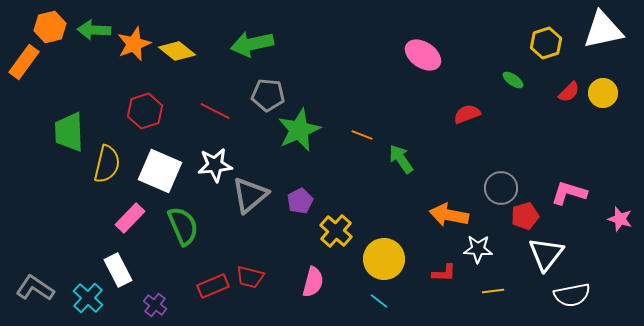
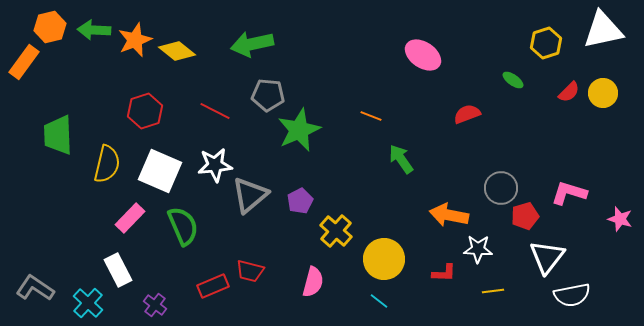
orange star at (134, 44): moved 1 px right, 4 px up
green trapezoid at (69, 132): moved 11 px left, 3 px down
orange line at (362, 135): moved 9 px right, 19 px up
white triangle at (546, 254): moved 1 px right, 3 px down
red trapezoid at (250, 277): moved 6 px up
cyan cross at (88, 298): moved 5 px down
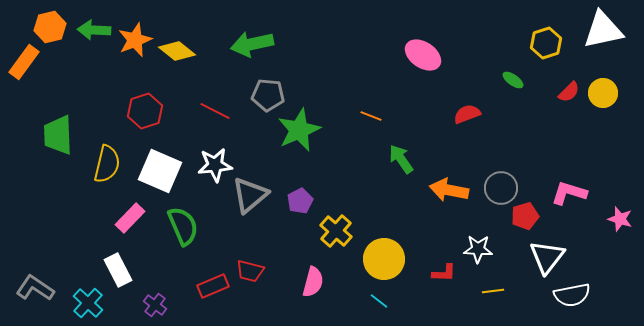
orange arrow at (449, 215): moved 25 px up
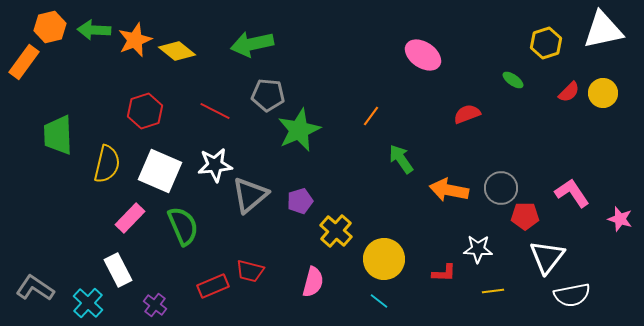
orange line at (371, 116): rotated 75 degrees counterclockwise
pink L-shape at (569, 193): moved 3 px right; rotated 39 degrees clockwise
purple pentagon at (300, 201): rotated 10 degrees clockwise
red pentagon at (525, 216): rotated 16 degrees clockwise
